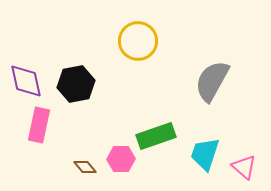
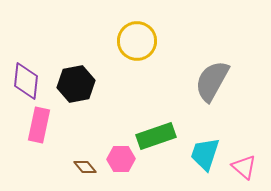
yellow circle: moved 1 px left
purple diamond: rotated 18 degrees clockwise
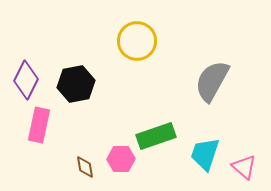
purple diamond: moved 1 px up; rotated 21 degrees clockwise
brown diamond: rotated 30 degrees clockwise
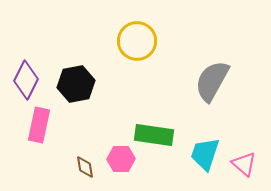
green rectangle: moved 2 px left, 1 px up; rotated 27 degrees clockwise
pink triangle: moved 3 px up
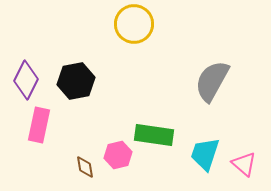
yellow circle: moved 3 px left, 17 px up
black hexagon: moved 3 px up
pink hexagon: moved 3 px left, 4 px up; rotated 12 degrees counterclockwise
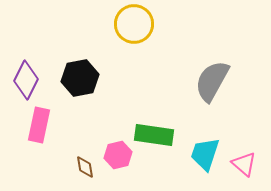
black hexagon: moved 4 px right, 3 px up
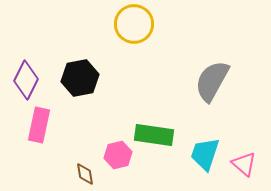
brown diamond: moved 7 px down
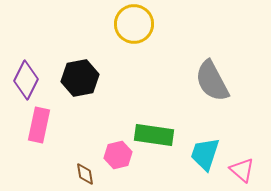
gray semicircle: rotated 57 degrees counterclockwise
pink triangle: moved 2 px left, 6 px down
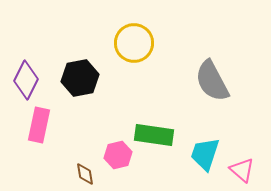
yellow circle: moved 19 px down
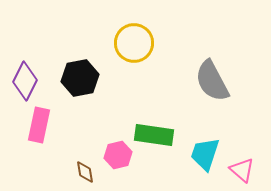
purple diamond: moved 1 px left, 1 px down
brown diamond: moved 2 px up
